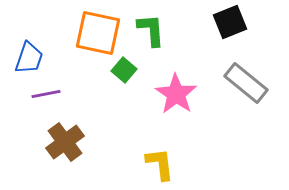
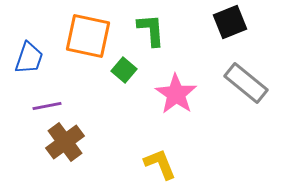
orange square: moved 10 px left, 3 px down
purple line: moved 1 px right, 12 px down
yellow L-shape: rotated 15 degrees counterclockwise
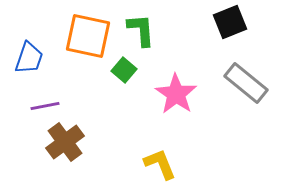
green L-shape: moved 10 px left
purple line: moved 2 px left
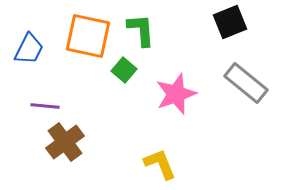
blue trapezoid: moved 9 px up; rotated 8 degrees clockwise
pink star: rotated 18 degrees clockwise
purple line: rotated 16 degrees clockwise
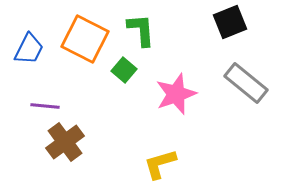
orange square: moved 3 px left, 3 px down; rotated 15 degrees clockwise
yellow L-shape: rotated 84 degrees counterclockwise
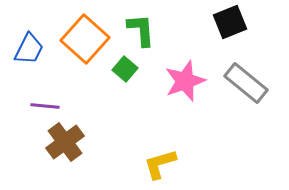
orange square: rotated 15 degrees clockwise
green square: moved 1 px right, 1 px up
pink star: moved 9 px right, 13 px up
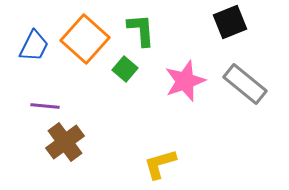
blue trapezoid: moved 5 px right, 3 px up
gray rectangle: moved 1 px left, 1 px down
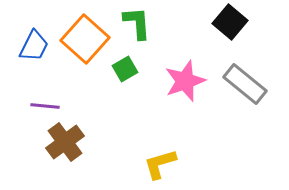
black square: rotated 28 degrees counterclockwise
green L-shape: moved 4 px left, 7 px up
green square: rotated 20 degrees clockwise
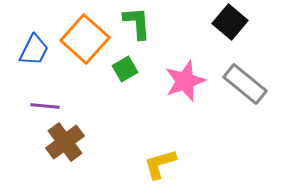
blue trapezoid: moved 4 px down
